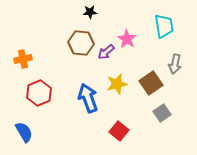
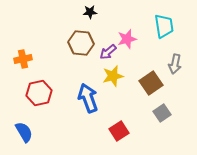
pink star: rotated 24 degrees clockwise
purple arrow: moved 2 px right
yellow star: moved 4 px left, 8 px up
red hexagon: rotated 10 degrees clockwise
red square: rotated 18 degrees clockwise
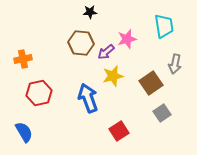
purple arrow: moved 2 px left
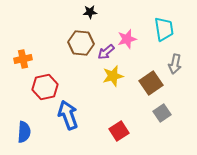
cyan trapezoid: moved 3 px down
red hexagon: moved 6 px right, 6 px up
blue arrow: moved 20 px left, 17 px down
blue semicircle: rotated 35 degrees clockwise
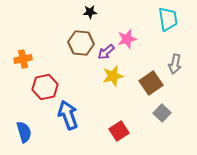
cyan trapezoid: moved 4 px right, 10 px up
gray square: rotated 12 degrees counterclockwise
blue semicircle: rotated 20 degrees counterclockwise
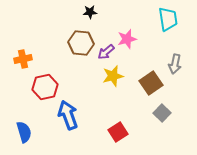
red square: moved 1 px left, 1 px down
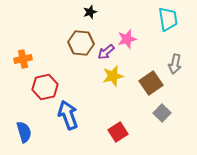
black star: rotated 16 degrees counterclockwise
